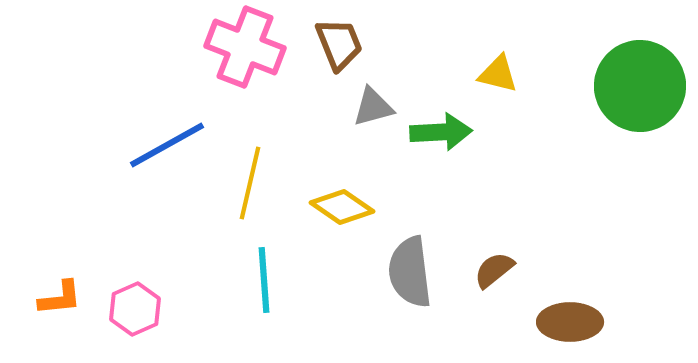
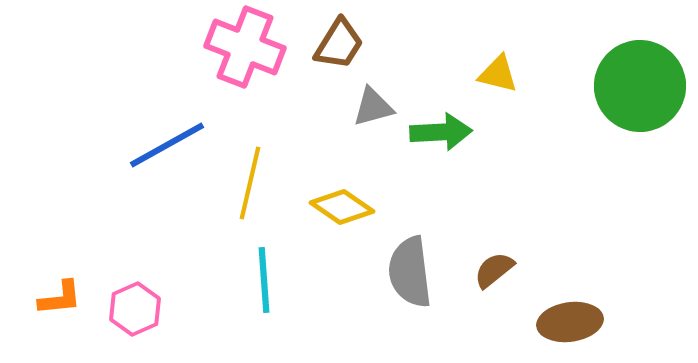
brown trapezoid: rotated 54 degrees clockwise
brown ellipse: rotated 8 degrees counterclockwise
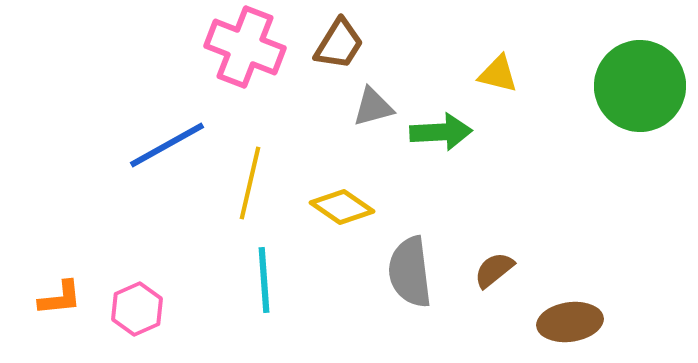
pink hexagon: moved 2 px right
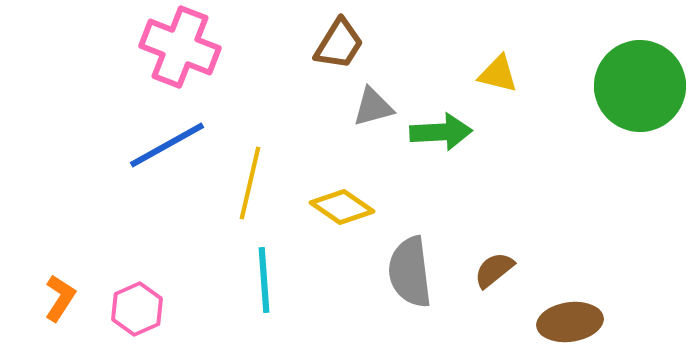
pink cross: moved 65 px left
orange L-shape: rotated 51 degrees counterclockwise
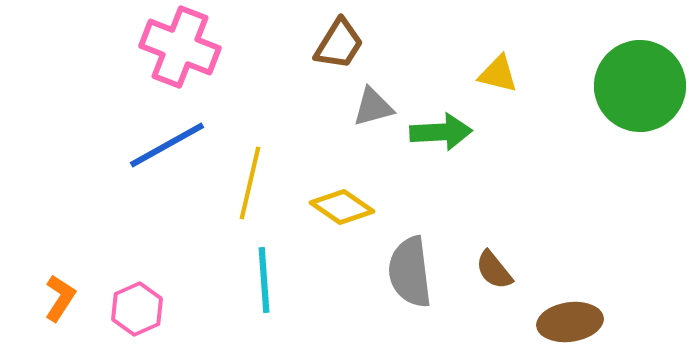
brown semicircle: rotated 90 degrees counterclockwise
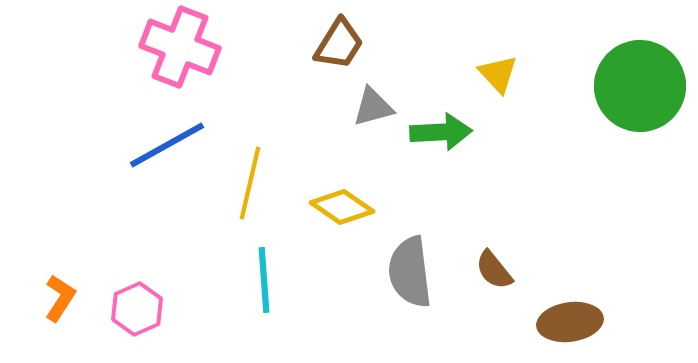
yellow triangle: rotated 33 degrees clockwise
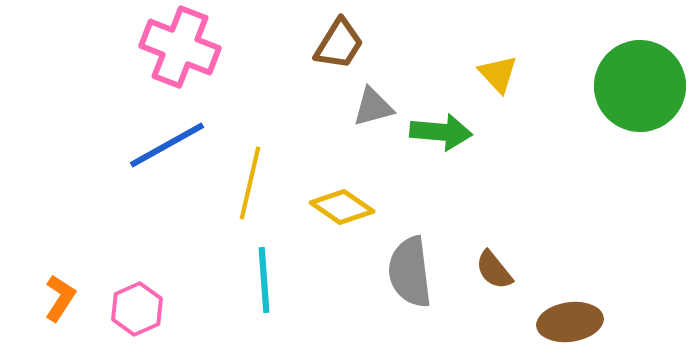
green arrow: rotated 8 degrees clockwise
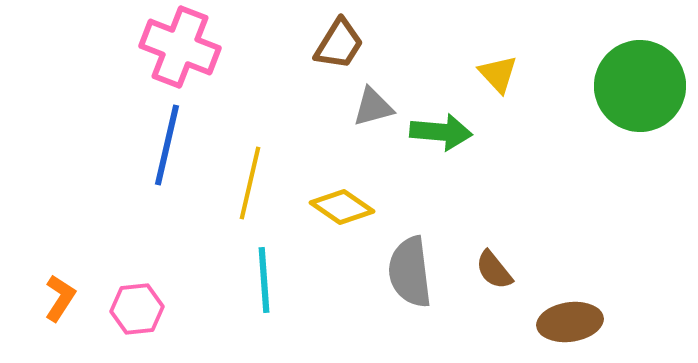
blue line: rotated 48 degrees counterclockwise
pink hexagon: rotated 18 degrees clockwise
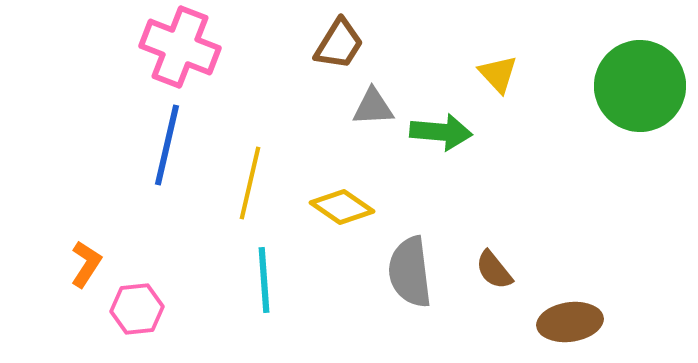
gray triangle: rotated 12 degrees clockwise
orange L-shape: moved 26 px right, 34 px up
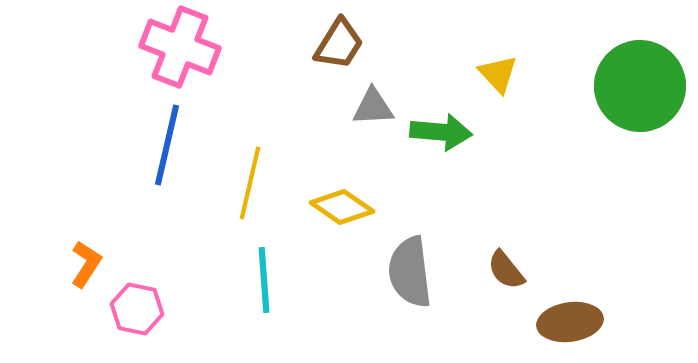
brown semicircle: moved 12 px right
pink hexagon: rotated 18 degrees clockwise
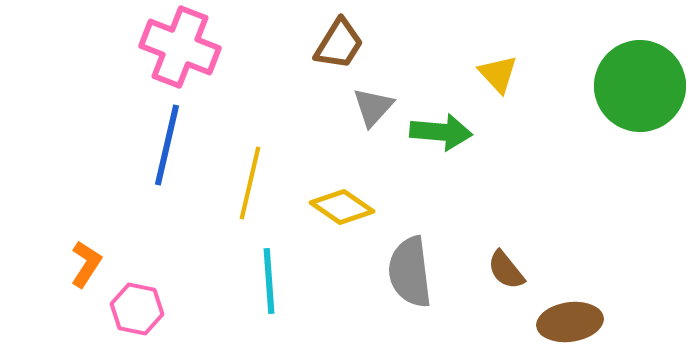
gray triangle: rotated 45 degrees counterclockwise
cyan line: moved 5 px right, 1 px down
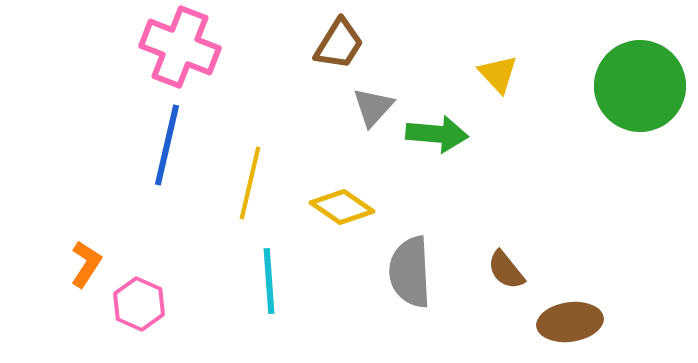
green arrow: moved 4 px left, 2 px down
gray semicircle: rotated 4 degrees clockwise
pink hexagon: moved 2 px right, 5 px up; rotated 12 degrees clockwise
